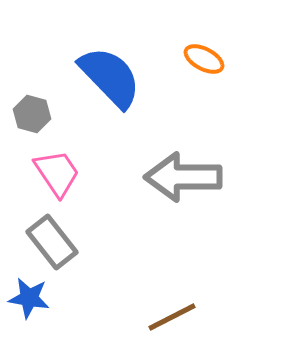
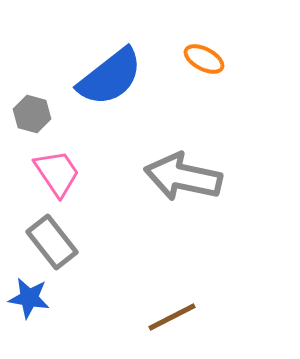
blue semicircle: rotated 96 degrees clockwise
gray arrow: rotated 12 degrees clockwise
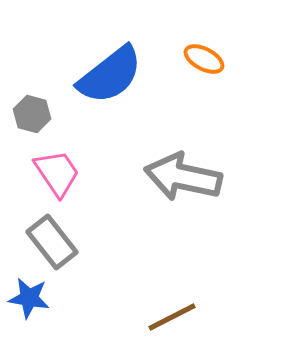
blue semicircle: moved 2 px up
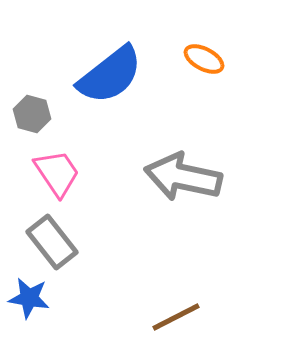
brown line: moved 4 px right
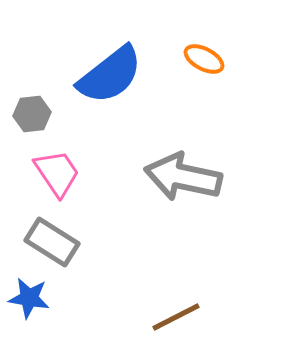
gray hexagon: rotated 21 degrees counterclockwise
gray rectangle: rotated 20 degrees counterclockwise
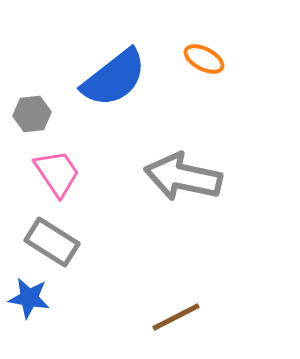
blue semicircle: moved 4 px right, 3 px down
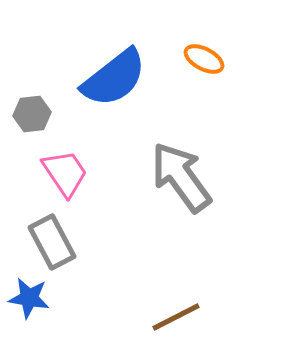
pink trapezoid: moved 8 px right
gray arrow: moved 2 px left; rotated 42 degrees clockwise
gray rectangle: rotated 30 degrees clockwise
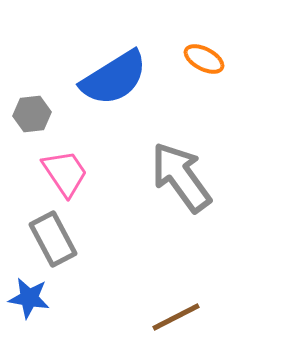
blue semicircle: rotated 6 degrees clockwise
gray rectangle: moved 1 px right, 3 px up
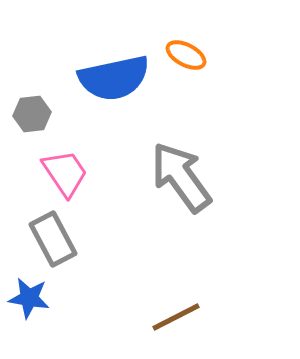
orange ellipse: moved 18 px left, 4 px up
blue semicircle: rotated 20 degrees clockwise
